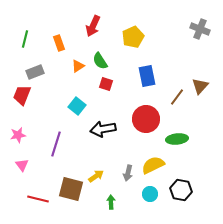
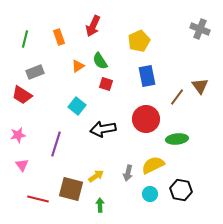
yellow pentagon: moved 6 px right, 4 px down
orange rectangle: moved 6 px up
brown triangle: rotated 18 degrees counterclockwise
red trapezoid: rotated 80 degrees counterclockwise
green arrow: moved 11 px left, 3 px down
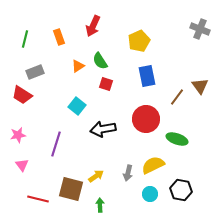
green ellipse: rotated 25 degrees clockwise
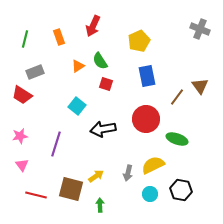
pink star: moved 2 px right, 1 px down
red line: moved 2 px left, 4 px up
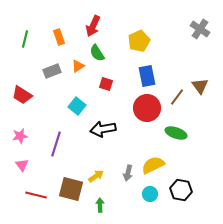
gray cross: rotated 12 degrees clockwise
green semicircle: moved 3 px left, 8 px up
gray rectangle: moved 17 px right, 1 px up
red circle: moved 1 px right, 11 px up
green ellipse: moved 1 px left, 6 px up
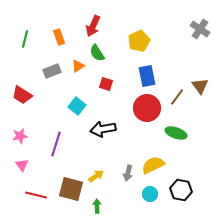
green arrow: moved 3 px left, 1 px down
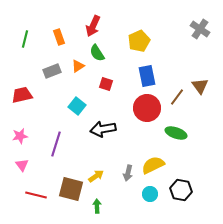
red trapezoid: rotated 135 degrees clockwise
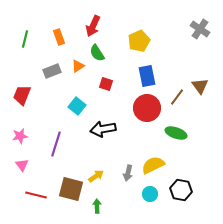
red trapezoid: rotated 55 degrees counterclockwise
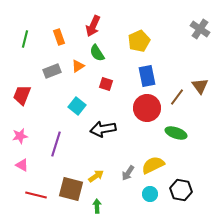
pink triangle: rotated 24 degrees counterclockwise
gray arrow: rotated 21 degrees clockwise
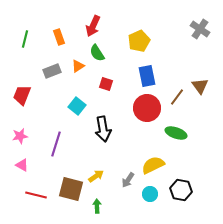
black arrow: rotated 90 degrees counterclockwise
gray arrow: moved 7 px down
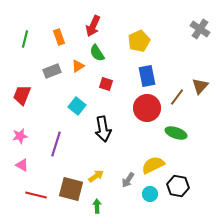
brown triangle: rotated 18 degrees clockwise
black hexagon: moved 3 px left, 4 px up
